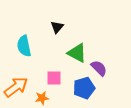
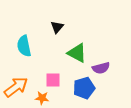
purple semicircle: moved 2 px right; rotated 120 degrees clockwise
pink square: moved 1 px left, 2 px down
orange star: rotated 16 degrees clockwise
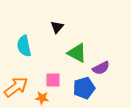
purple semicircle: rotated 12 degrees counterclockwise
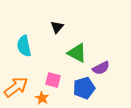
pink square: rotated 14 degrees clockwise
orange star: rotated 24 degrees clockwise
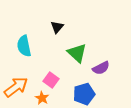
green triangle: rotated 15 degrees clockwise
pink square: moved 2 px left; rotated 21 degrees clockwise
blue pentagon: moved 6 px down
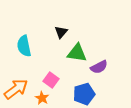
black triangle: moved 4 px right, 5 px down
green triangle: rotated 35 degrees counterclockwise
purple semicircle: moved 2 px left, 1 px up
orange arrow: moved 2 px down
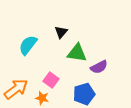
cyan semicircle: moved 4 px right, 1 px up; rotated 50 degrees clockwise
orange star: rotated 16 degrees counterclockwise
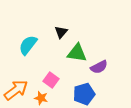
orange arrow: moved 1 px down
orange star: moved 1 px left
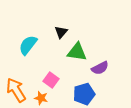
green triangle: moved 1 px up
purple semicircle: moved 1 px right, 1 px down
orange arrow: rotated 85 degrees counterclockwise
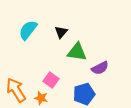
cyan semicircle: moved 15 px up
